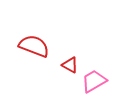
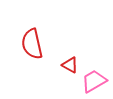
red semicircle: moved 2 px left, 2 px up; rotated 124 degrees counterclockwise
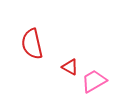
red triangle: moved 2 px down
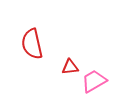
red triangle: rotated 36 degrees counterclockwise
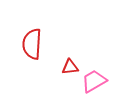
red semicircle: rotated 16 degrees clockwise
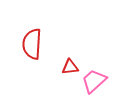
pink trapezoid: rotated 12 degrees counterclockwise
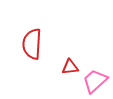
pink trapezoid: moved 1 px right
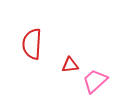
red triangle: moved 2 px up
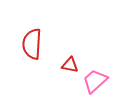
red triangle: rotated 18 degrees clockwise
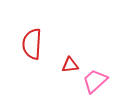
red triangle: rotated 18 degrees counterclockwise
